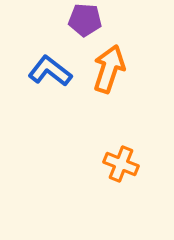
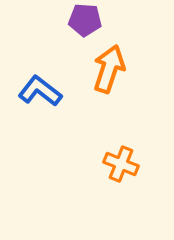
blue L-shape: moved 10 px left, 20 px down
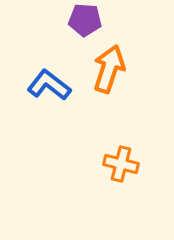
blue L-shape: moved 9 px right, 6 px up
orange cross: rotated 8 degrees counterclockwise
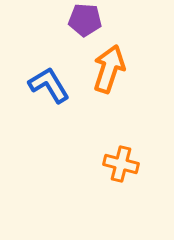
blue L-shape: rotated 21 degrees clockwise
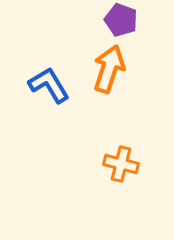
purple pentagon: moved 36 px right; rotated 16 degrees clockwise
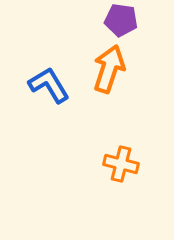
purple pentagon: rotated 12 degrees counterclockwise
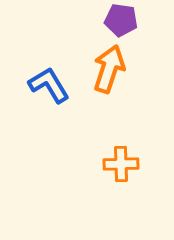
orange cross: rotated 16 degrees counterclockwise
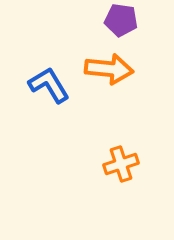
orange arrow: rotated 78 degrees clockwise
orange cross: rotated 16 degrees counterclockwise
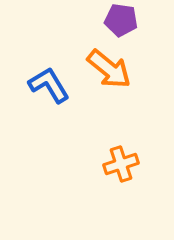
orange arrow: rotated 33 degrees clockwise
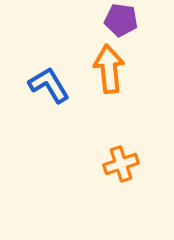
orange arrow: rotated 135 degrees counterclockwise
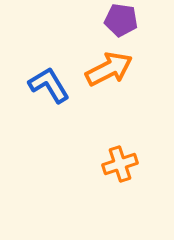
orange arrow: rotated 69 degrees clockwise
orange cross: moved 1 px left
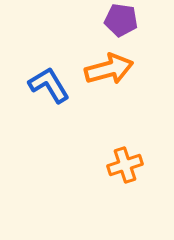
orange arrow: rotated 12 degrees clockwise
orange cross: moved 5 px right, 1 px down
